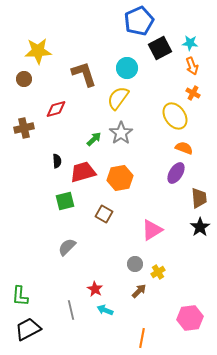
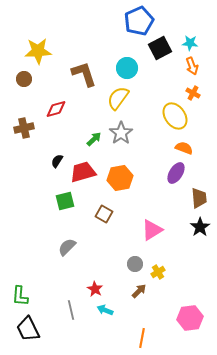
black semicircle: rotated 144 degrees counterclockwise
black trapezoid: rotated 88 degrees counterclockwise
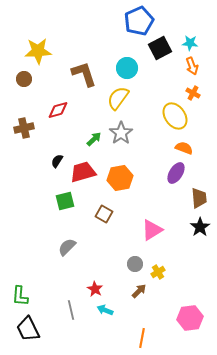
red diamond: moved 2 px right, 1 px down
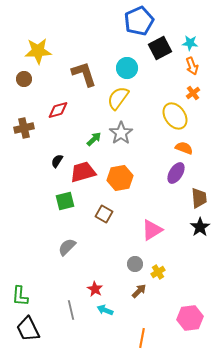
orange cross: rotated 24 degrees clockwise
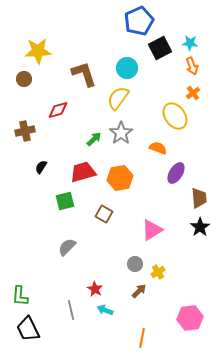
brown cross: moved 1 px right, 3 px down
orange semicircle: moved 26 px left
black semicircle: moved 16 px left, 6 px down
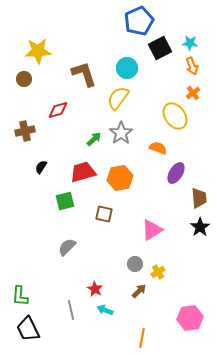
brown square: rotated 18 degrees counterclockwise
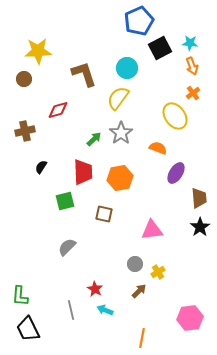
red trapezoid: rotated 104 degrees clockwise
pink triangle: rotated 25 degrees clockwise
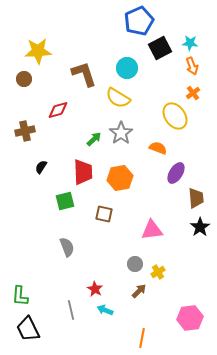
yellow semicircle: rotated 95 degrees counterclockwise
brown trapezoid: moved 3 px left
gray semicircle: rotated 114 degrees clockwise
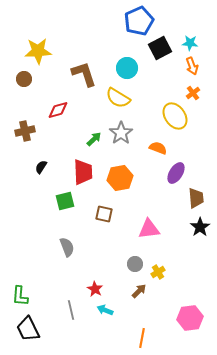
pink triangle: moved 3 px left, 1 px up
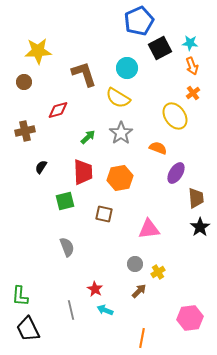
brown circle: moved 3 px down
green arrow: moved 6 px left, 2 px up
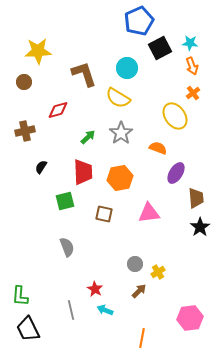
pink triangle: moved 16 px up
